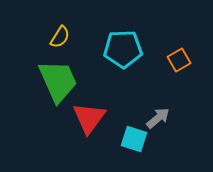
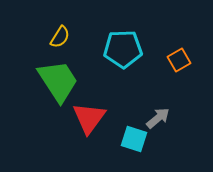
green trapezoid: rotated 9 degrees counterclockwise
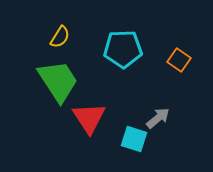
orange square: rotated 25 degrees counterclockwise
red triangle: rotated 9 degrees counterclockwise
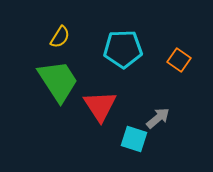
red triangle: moved 11 px right, 12 px up
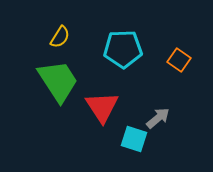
red triangle: moved 2 px right, 1 px down
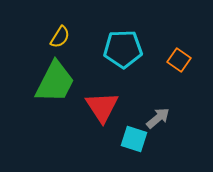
green trapezoid: moved 3 px left, 1 px down; rotated 60 degrees clockwise
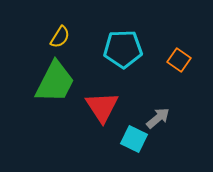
cyan square: rotated 8 degrees clockwise
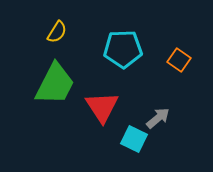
yellow semicircle: moved 3 px left, 5 px up
green trapezoid: moved 2 px down
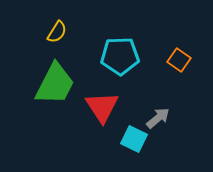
cyan pentagon: moved 3 px left, 7 px down
